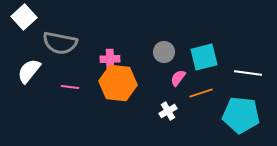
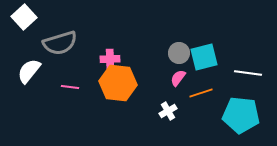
gray semicircle: rotated 28 degrees counterclockwise
gray circle: moved 15 px right, 1 px down
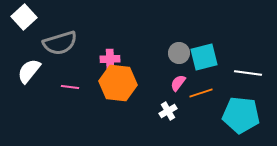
pink semicircle: moved 5 px down
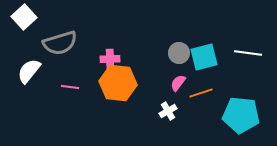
white line: moved 20 px up
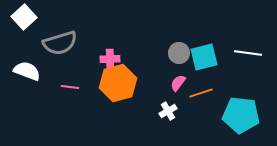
white semicircle: moved 2 px left; rotated 72 degrees clockwise
orange hexagon: rotated 21 degrees counterclockwise
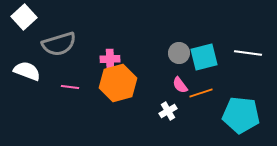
gray semicircle: moved 1 px left, 1 px down
pink semicircle: moved 2 px right, 2 px down; rotated 72 degrees counterclockwise
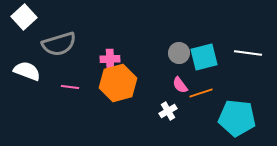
cyan pentagon: moved 4 px left, 3 px down
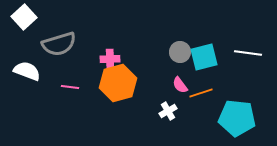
gray circle: moved 1 px right, 1 px up
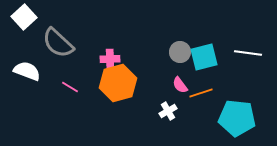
gray semicircle: moved 1 px left, 1 px up; rotated 60 degrees clockwise
pink line: rotated 24 degrees clockwise
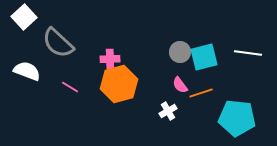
orange hexagon: moved 1 px right, 1 px down
